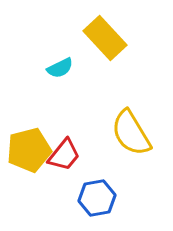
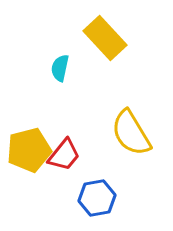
cyan semicircle: rotated 128 degrees clockwise
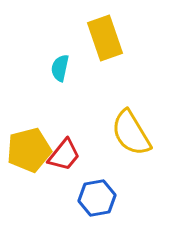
yellow rectangle: rotated 24 degrees clockwise
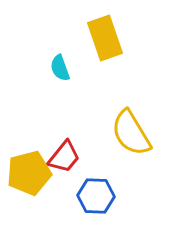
cyan semicircle: rotated 32 degrees counterclockwise
yellow pentagon: moved 23 px down
red trapezoid: moved 2 px down
blue hexagon: moved 1 px left, 2 px up; rotated 12 degrees clockwise
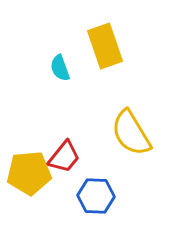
yellow rectangle: moved 8 px down
yellow pentagon: rotated 9 degrees clockwise
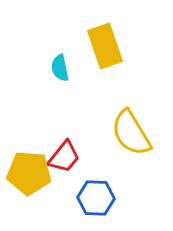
cyan semicircle: rotated 8 degrees clockwise
yellow pentagon: rotated 9 degrees clockwise
blue hexagon: moved 2 px down
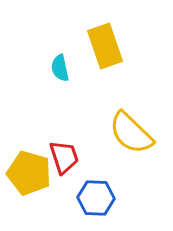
yellow semicircle: rotated 15 degrees counterclockwise
red trapezoid: rotated 57 degrees counterclockwise
yellow pentagon: rotated 12 degrees clockwise
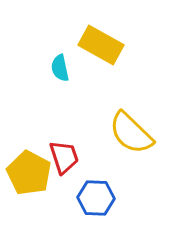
yellow rectangle: moved 4 px left, 1 px up; rotated 42 degrees counterclockwise
yellow pentagon: rotated 12 degrees clockwise
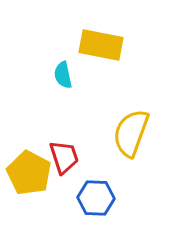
yellow rectangle: rotated 18 degrees counterclockwise
cyan semicircle: moved 3 px right, 7 px down
yellow semicircle: rotated 66 degrees clockwise
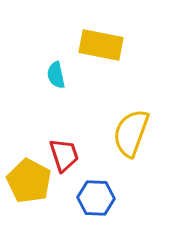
cyan semicircle: moved 7 px left
red trapezoid: moved 2 px up
yellow pentagon: moved 8 px down
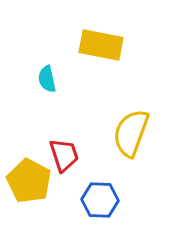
cyan semicircle: moved 9 px left, 4 px down
blue hexagon: moved 4 px right, 2 px down
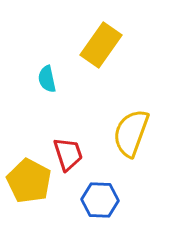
yellow rectangle: rotated 66 degrees counterclockwise
red trapezoid: moved 4 px right, 1 px up
